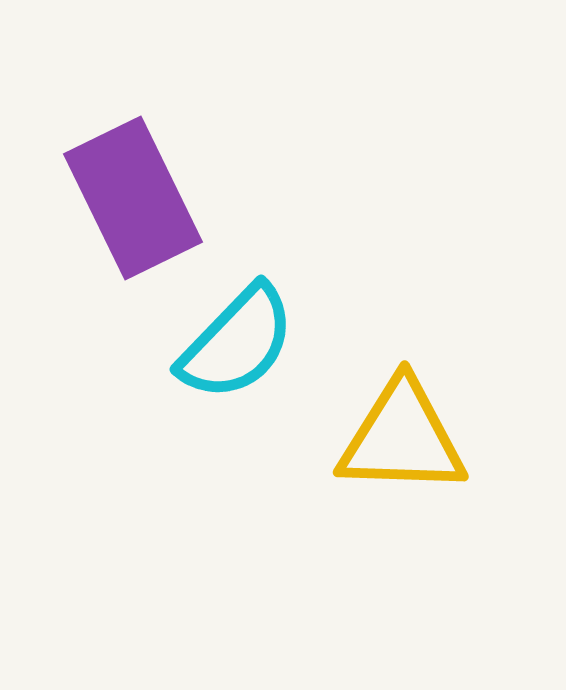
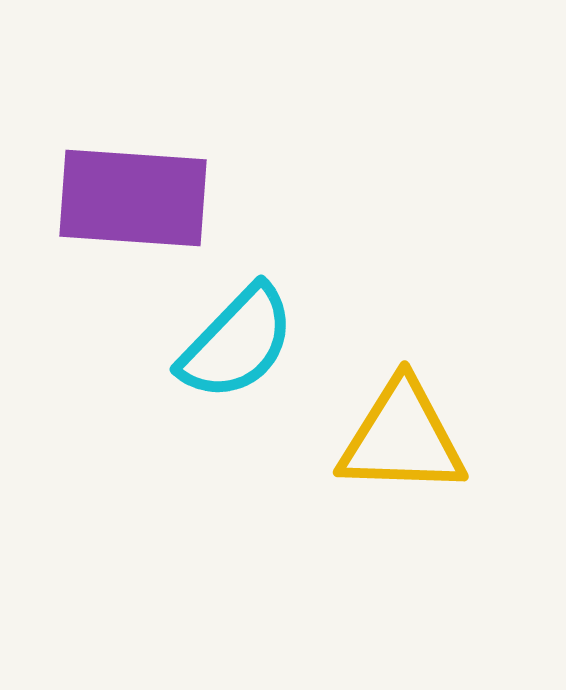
purple rectangle: rotated 60 degrees counterclockwise
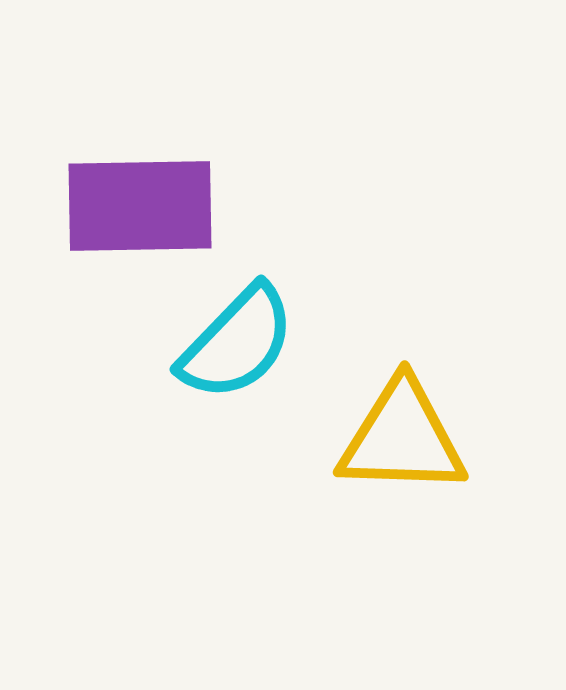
purple rectangle: moved 7 px right, 8 px down; rotated 5 degrees counterclockwise
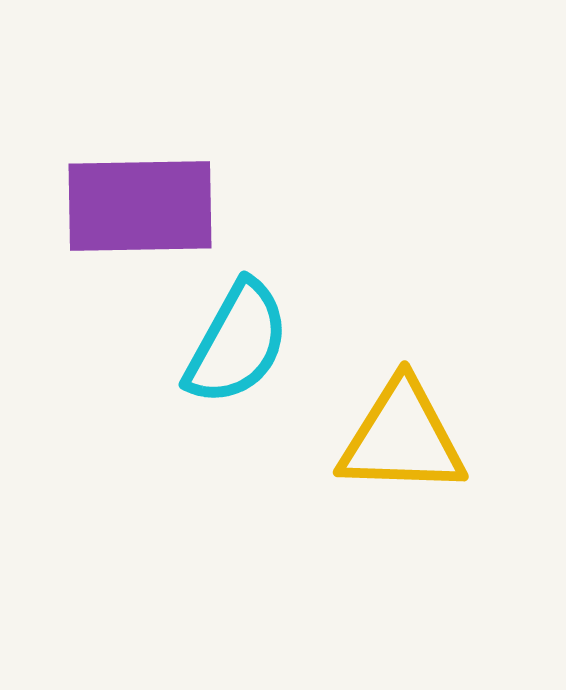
cyan semicircle: rotated 15 degrees counterclockwise
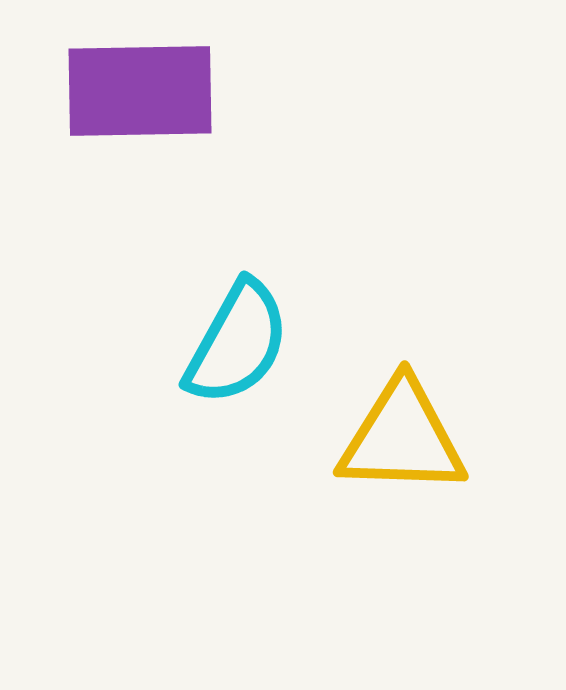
purple rectangle: moved 115 px up
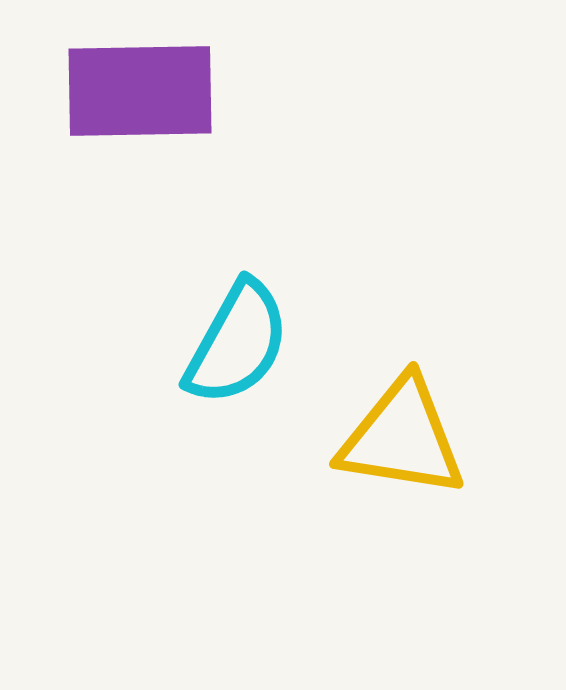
yellow triangle: rotated 7 degrees clockwise
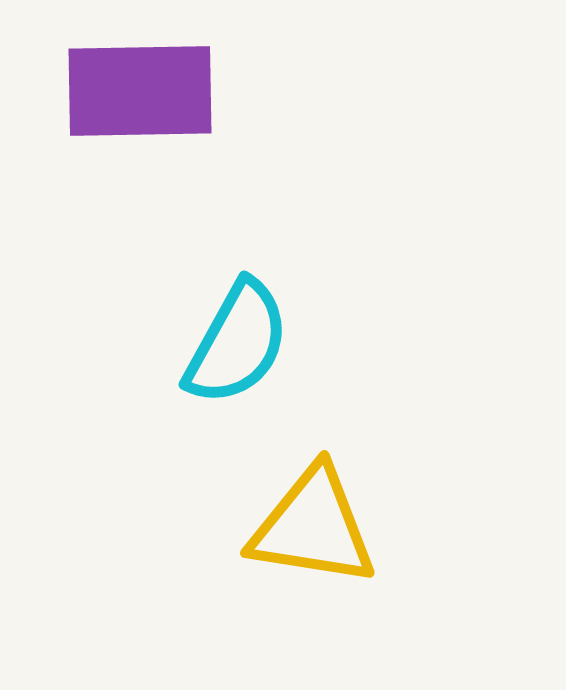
yellow triangle: moved 89 px left, 89 px down
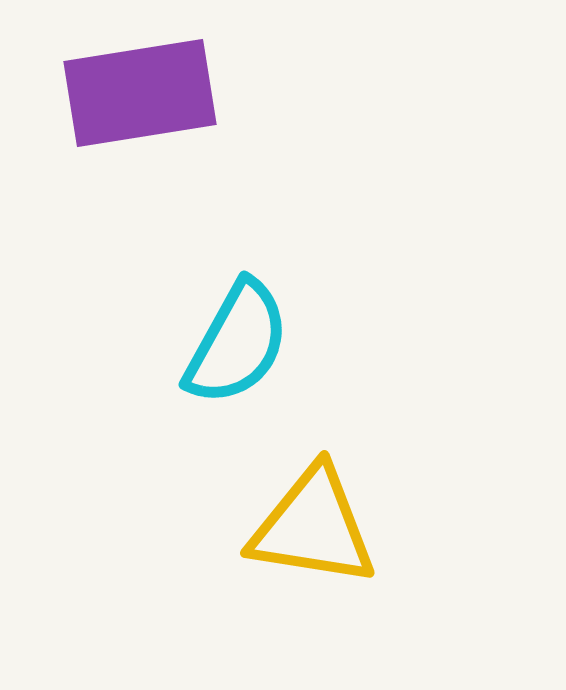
purple rectangle: moved 2 px down; rotated 8 degrees counterclockwise
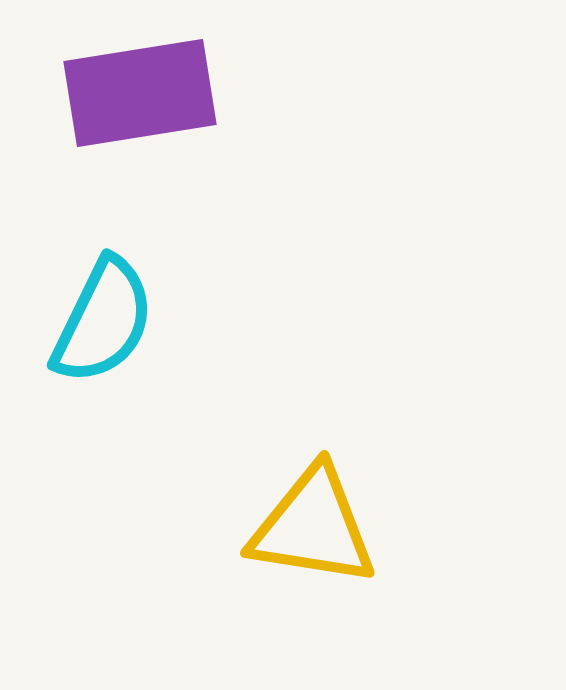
cyan semicircle: moved 134 px left, 22 px up; rotated 3 degrees counterclockwise
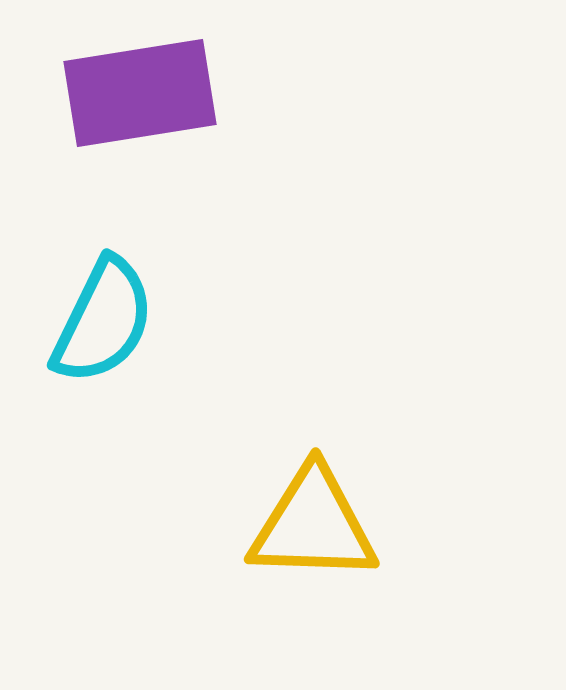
yellow triangle: moved 2 px up; rotated 7 degrees counterclockwise
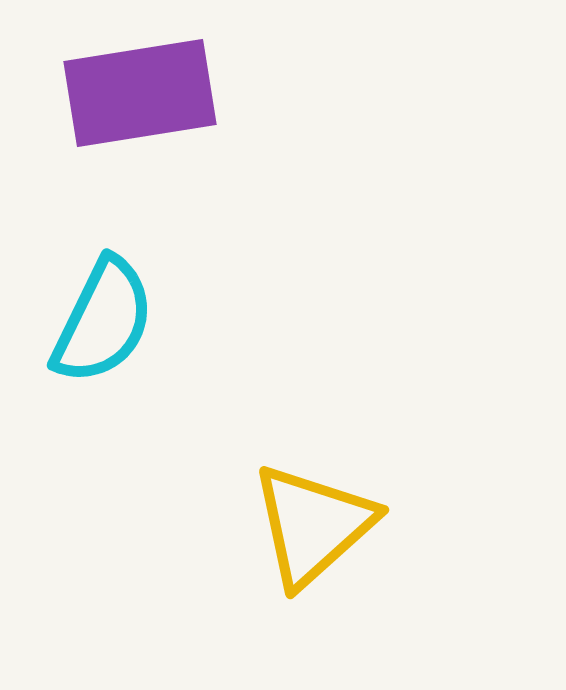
yellow triangle: rotated 44 degrees counterclockwise
